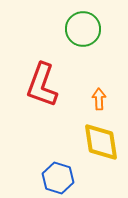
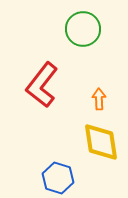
red L-shape: rotated 18 degrees clockwise
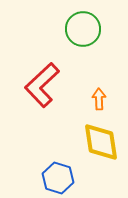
red L-shape: rotated 9 degrees clockwise
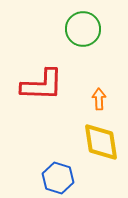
red L-shape: rotated 135 degrees counterclockwise
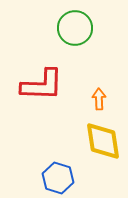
green circle: moved 8 px left, 1 px up
yellow diamond: moved 2 px right, 1 px up
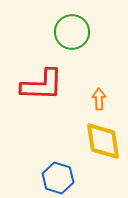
green circle: moved 3 px left, 4 px down
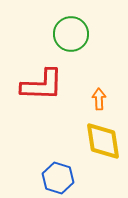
green circle: moved 1 px left, 2 px down
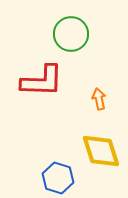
red L-shape: moved 4 px up
orange arrow: rotated 10 degrees counterclockwise
yellow diamond: moved 2 px left, 10 px down; rotated 9 degrees counterclockwise
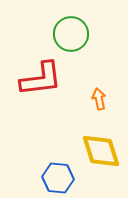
red L-shape: moved 1 px left, 2 px up; rotated 9 degrees counterclockwise
blue hexagon: rotated 12 degrees counterclockwise
